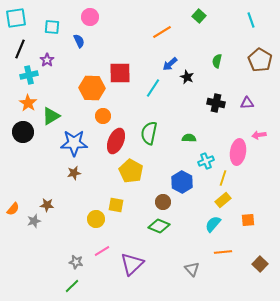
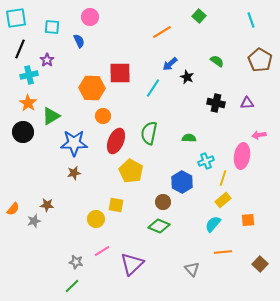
green semicircle at (217, 61): rotated 112 degrees clockwise
pink ellipse at (238, 152): moved 4 px right, 4 px down
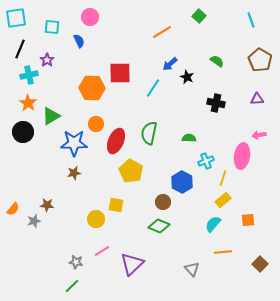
purple triangle at (247, 103): moved 10 px right, 4 px up
orange circle at (103, 116): moved 7 px left, 8 px down
